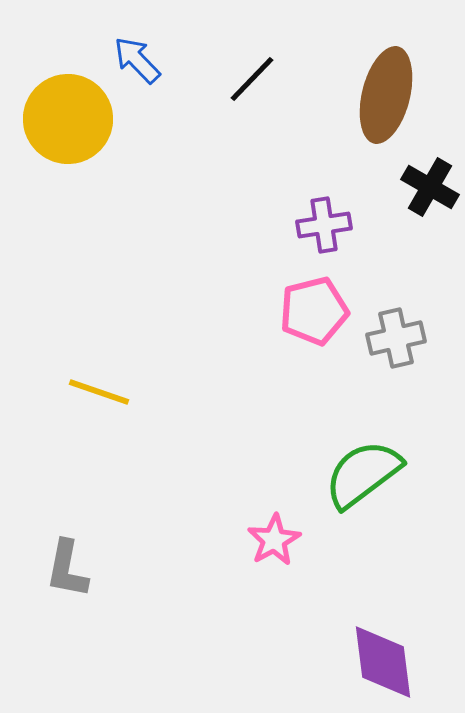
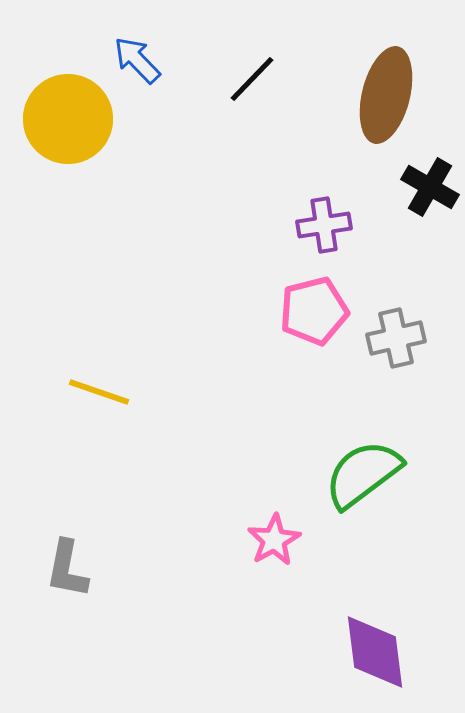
purple diamond: moved 8 px left, 10 px up
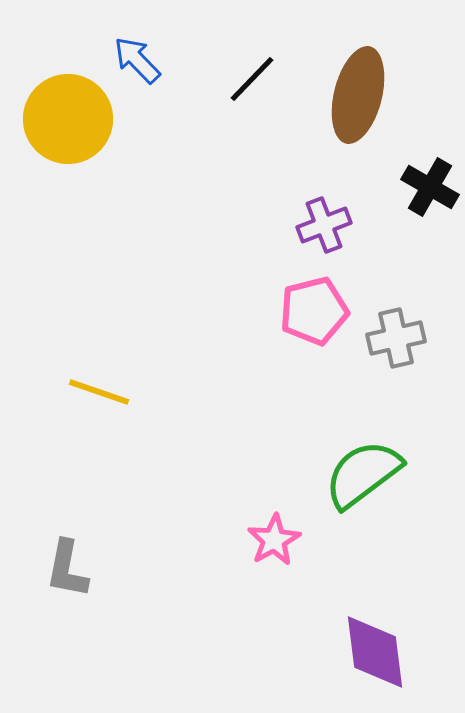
brown ellipse: moved 28 px left
purple cross: rotated 12 degrees counterclockwise
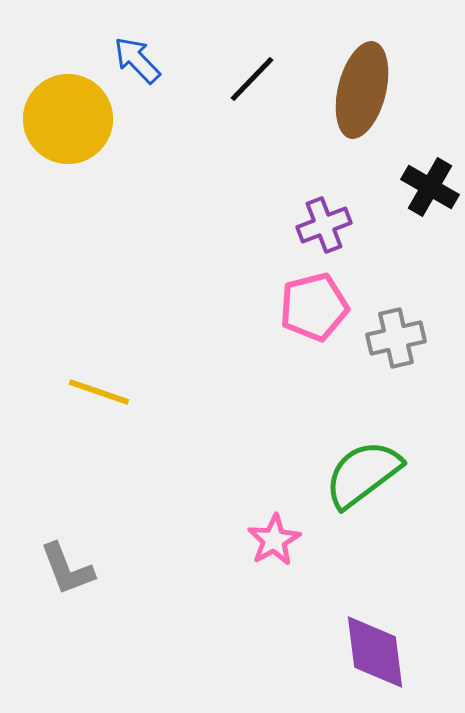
brown ellipse: moved 4 px right, 5 px up
pink pentagon: moved 4 px up
gray L-shape: rotated 32 degrees counterclockwise
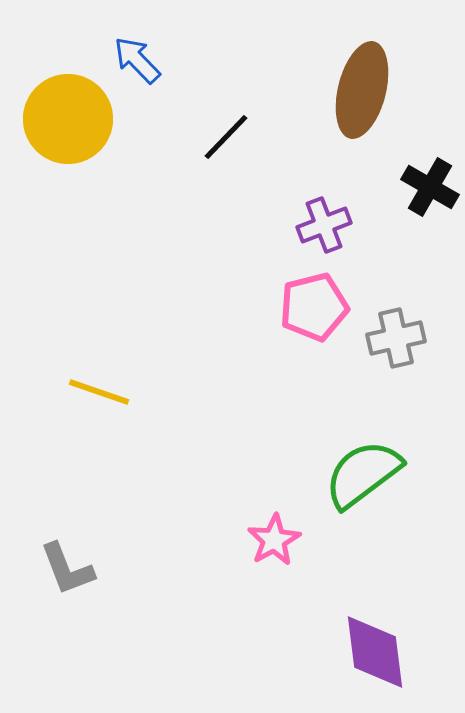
black line: moved 26 px left, 58 px down
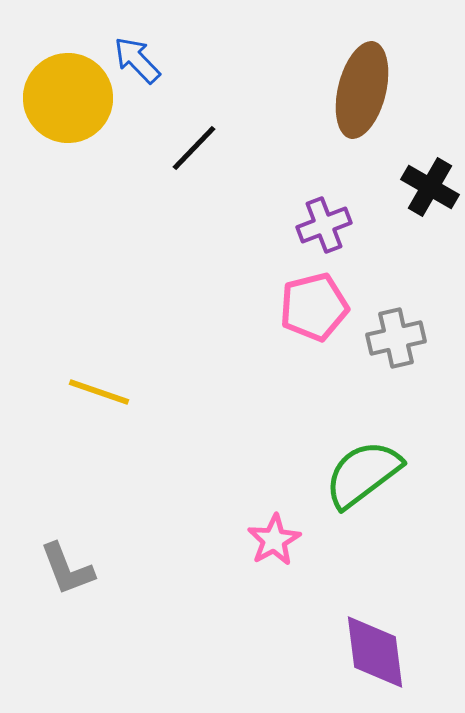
yellow circle: moved 21 px up
black line: moved 32 px left, 11 px down
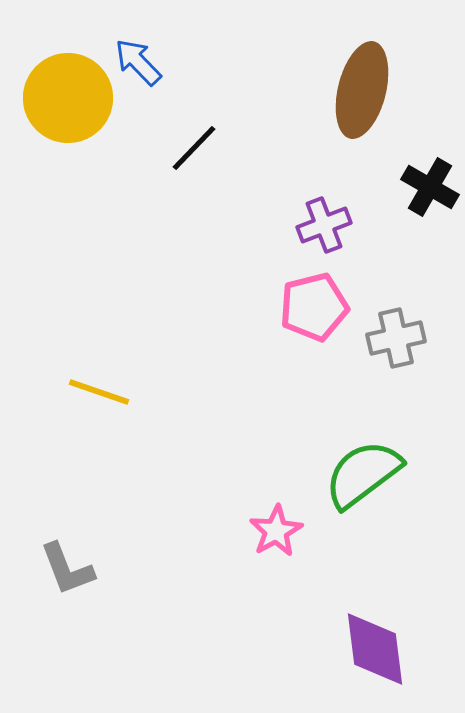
blue arrow: moved 1 px right, 2 px down
pink star: moved 2 px right, 9 px up
purple diamond: moved 3 px up
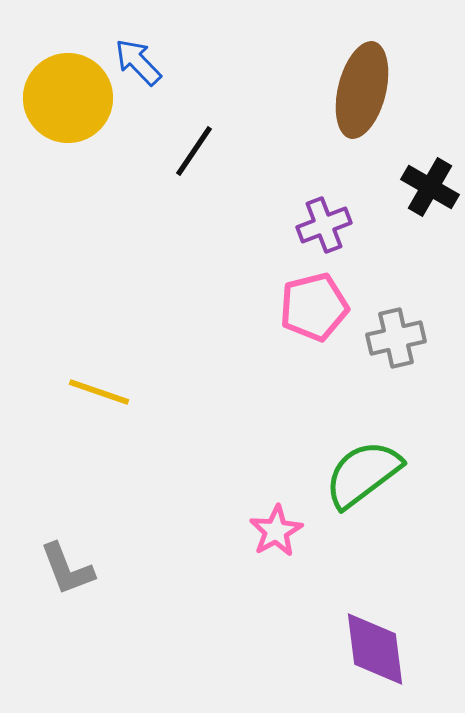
black line: moved 3 px down; rotated 10 degrees counterclockwise
